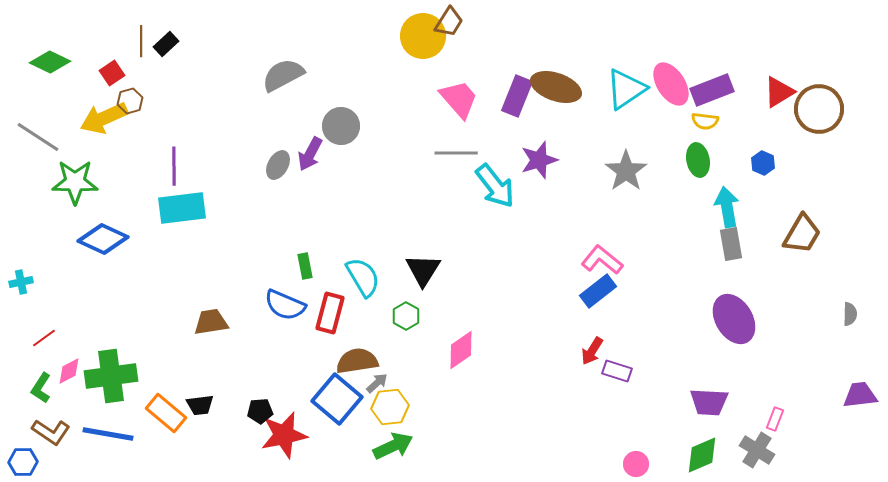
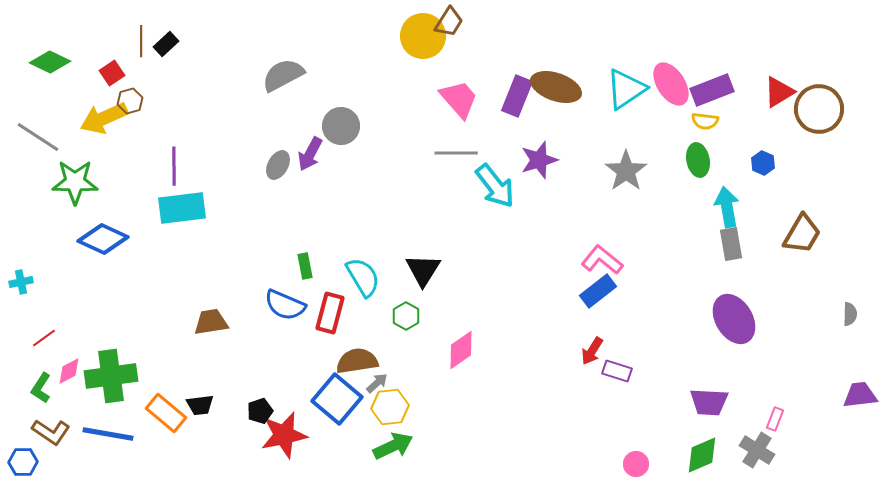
black pentagon at (260, 411): rotated 15 degrees counterclockwise
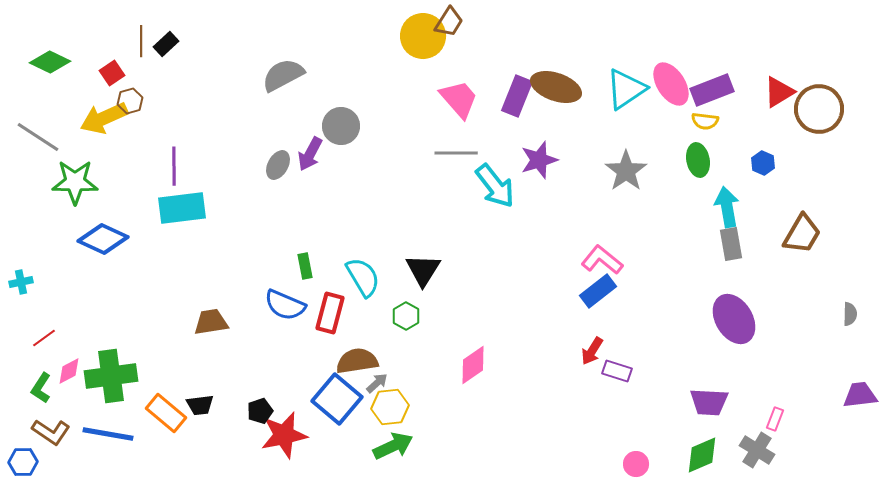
pink diamond at (461, 350): moved 12 px right, 15 px down
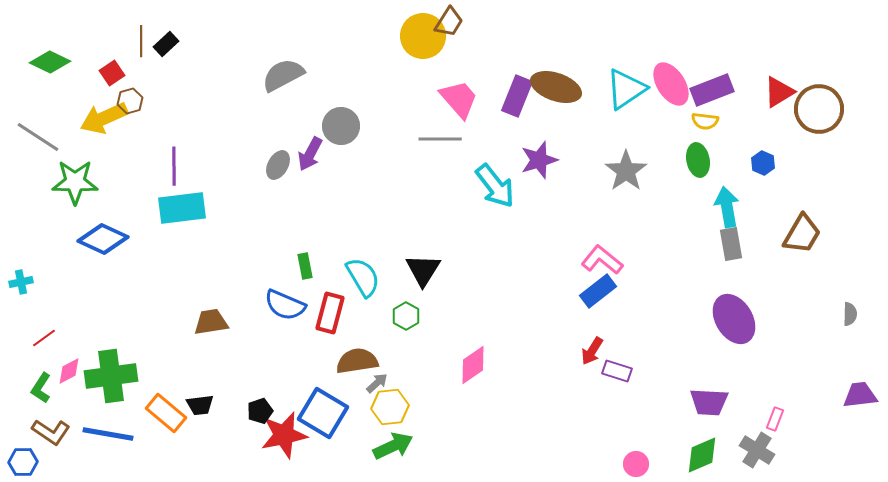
gray line at (456, 153): moved 16 px left, 14 px up
blue square at (337, 399): moved 14 px left, 14 px down; rotated 9 degrees counterclockwise
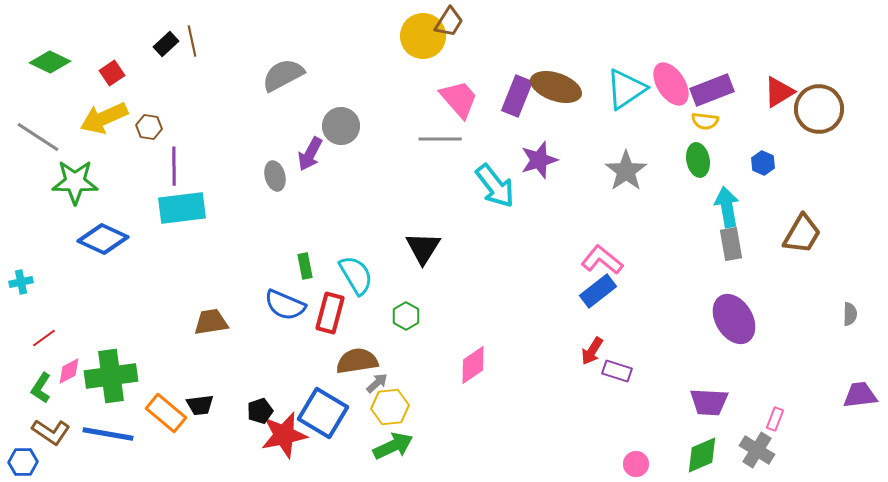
brown line at (141, 41): moved 51 px right; rotated 12 degrees counterclockwise
brown hexagon at (130, 101): moved 19 px right, 26 px down; rotated 25 degrees clockwise
gray ellipse at (278, 165): moved 3 px left, 11 px down; rotated 44 degrees counterclockwise
black triangle at (423, 270): moved 22 px up
cyan semicircle at (363, 277): moved 7 px left, 2 px up
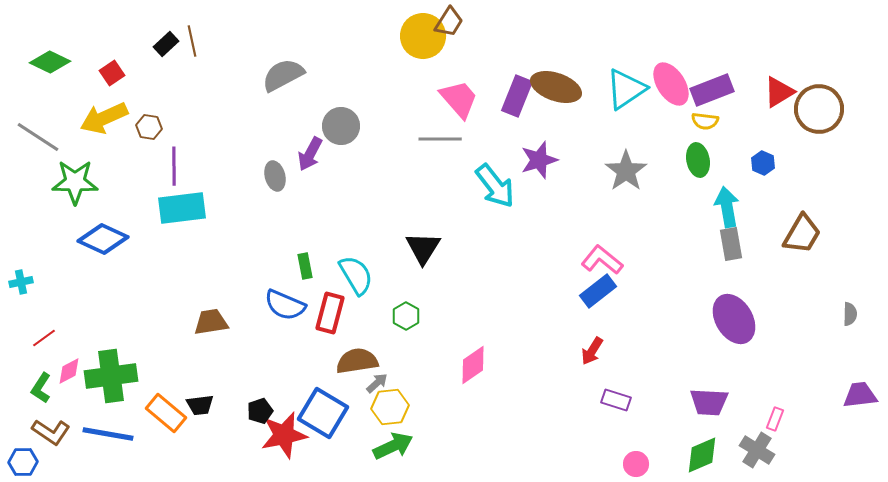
purple rectangle at (617, 371): moved 1 px left, 29 px down
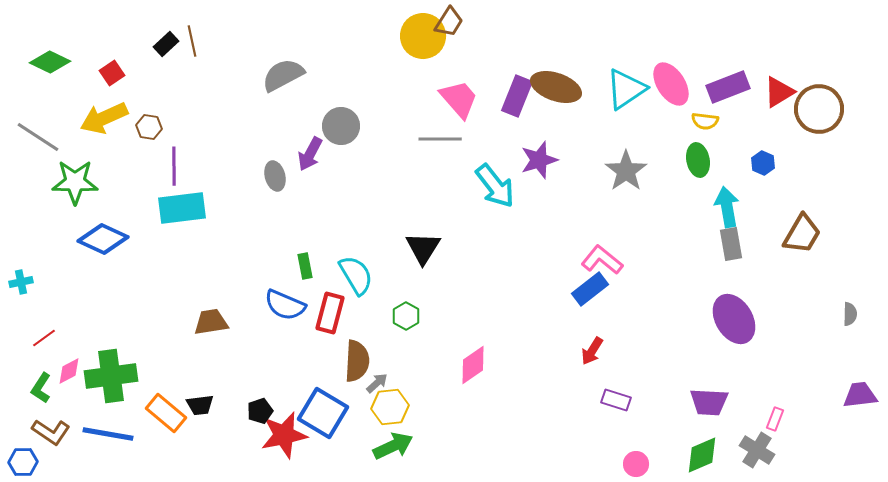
purple rectangle at (712, 90): moved 16 px right, 3 px up
blue rectangle at (598, 291): moved 8 px left, 2 px up
brown semicircle at (357, 361): rotated 102 degrees clockwise
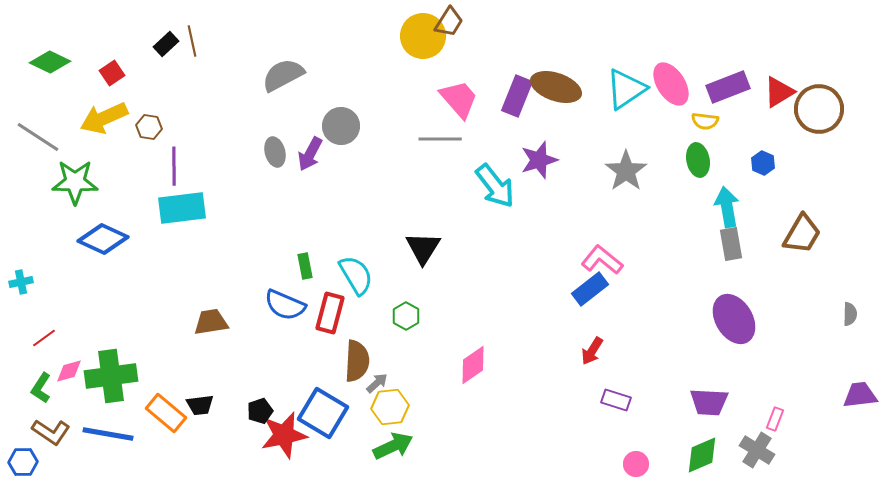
gray ellipse at (275, 176): moved 24 px up
pink diamond at (69, 371): rotated 12 degrees clockwise
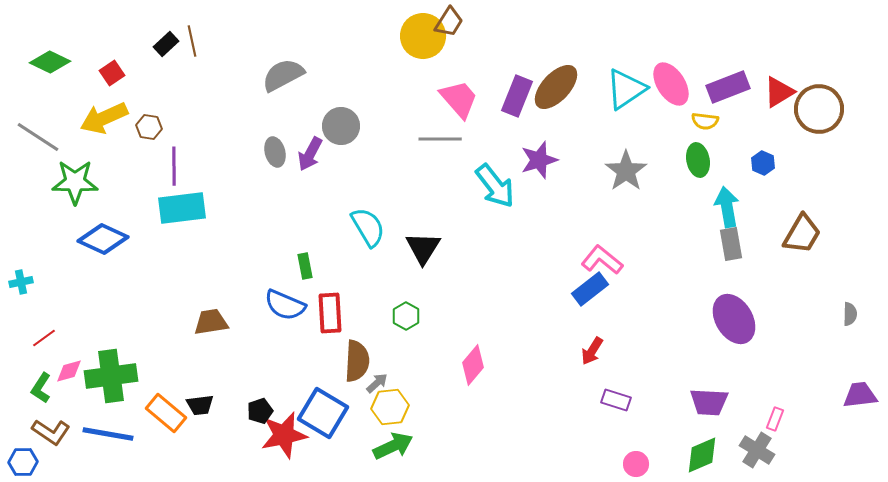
brown ellipse at (556, 87): rotated 66 degrees counterclockwise
cyan semicircle at (356, 275): moved 12 px right, 48 px up
red rectangle at (330, 313): rotated 18 degrees counterclockwise
pink diamond at (473, 365): rotated 15 degrees counterclockwise
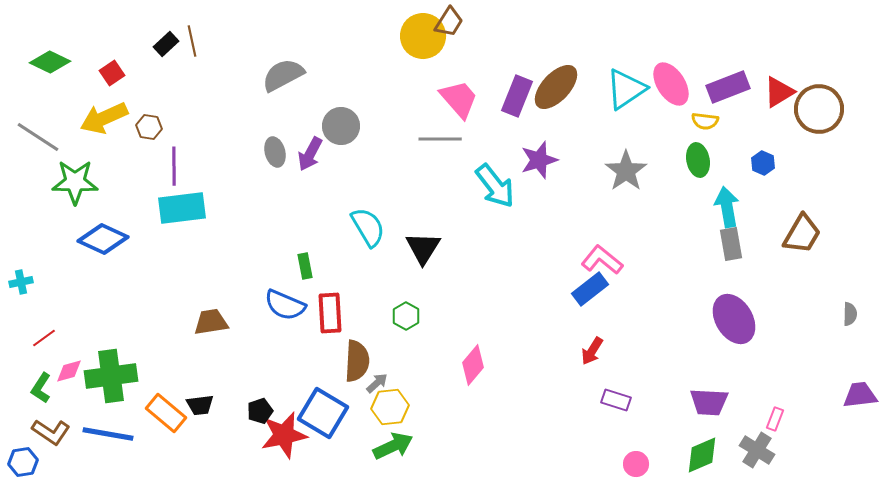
blue hexagon at (23, 462): rotated 8 degrees counterclockwise
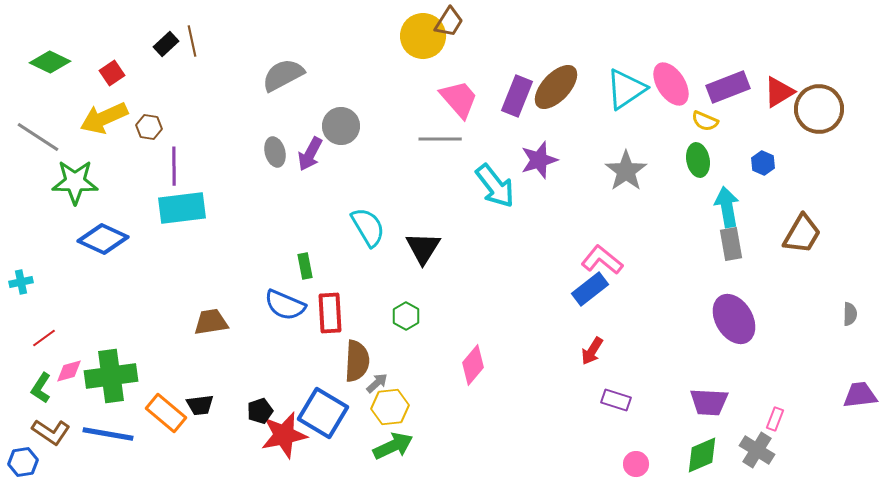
yellow semicircle at (705, 121): rotated 16 degrees clockwise
